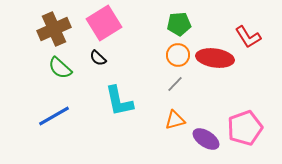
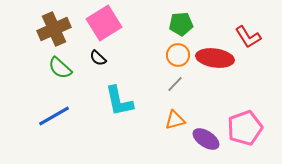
green pentagon: moved 2 px right
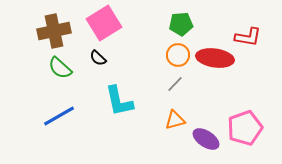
brown cross: moved 2 px down; rotated 12 degrees clockwise
red L-shape: rotated 48 degrees counterclockwise
blue line: moved 5 px right
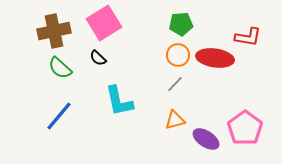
blue line: rotated 20 degrees counterclockwise
pink pentagon: rotated 16 degrees counterclockwise
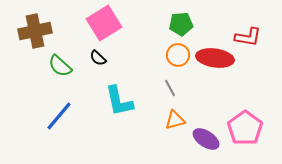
brown cross: moved 19 px left
green semicircle: moved 2 px up
gray line: moved 5 px left, 4 px down; rotated 72 degrees counterclockwise
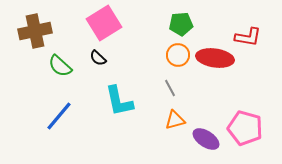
pink pentagon: rotated 20 degrees counterclockwise
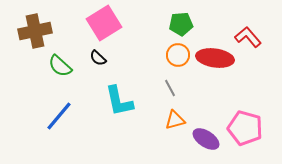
red L-shape: rotated 140 degrees counterclockwise
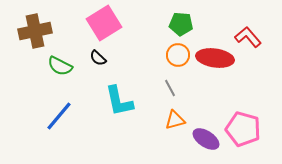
green pentagon: rotated 10 degrees clockwise
green semicircle: rotated 15 degrees counterclockwise
pink pentagon: moved 2 px left, 1 px down
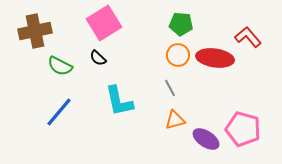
blue line: moved 4 px up
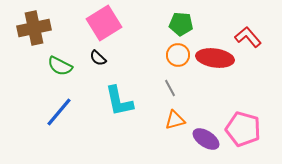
brown cross: moved 1 px left, 3 px up
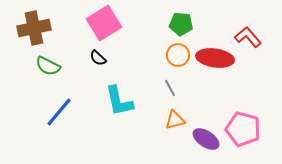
green semicircle: moved 12 px left
